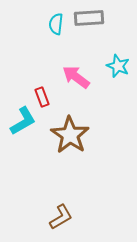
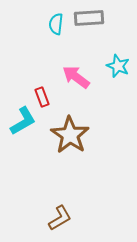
brown L-shape: moved 1 px left, 1 px down
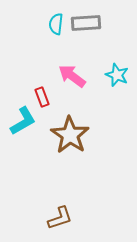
gray rectangle: moved 3 px left, 5 px down
cyan star: moved 1 px left, 9 px down
pink arrow: moved 4 px left, 1 px up
brown L-shape: rotated 12 degrees clockwise
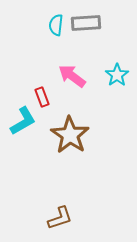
cyan semicircle: moved 1 px down
cyan star: rotated 15 degrees clockwise
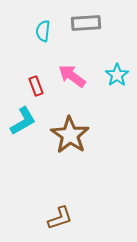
cyan semicircle: moved 13 px left, 6 px down
red rectangle: moved 6 px left, 11 px up
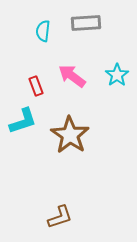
cyan L-shape: rotated 12 degrees clockwise
brown L-shape: moved 1 px up
